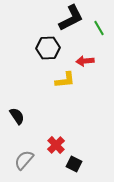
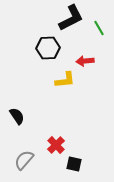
black square: rotated 14 degrees counterclockwise
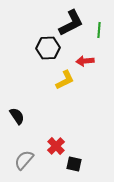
black L-shape: moved 5 px down
green line: moved 2 px down; rotated 35 degrees clockwise
yellow L-shape: rotated 20 degrees counterclockwise
red cross: moved 1 px down
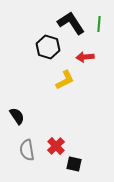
black L-shape: rotated 96 degrees counterclockwise
green line: moved 6 px up
black hexagon: moved 1 px up; rotated 20 degrees clockwise
red arrow: moved 4 px up
gray semicircle: moved 3 px right, 10 px up; rotated 50 degrees counterclockwise
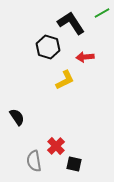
green line: moved 3 px right, 11 px up; rotated 56 degrees clockwise
black semicircle: moved 1 px down
gray semicircle: moved 7 px right, 11 px down
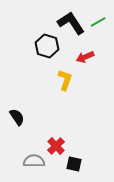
green line: moved 4 px left, 9 px down
black hexagon: moved 1 px left, 1 px up
red arrow: rotated 18 degrees counterclockwise
yellow L-shape: rotated 45 degrees counterclockwise
gray semicircle: rotated 100 degrees clockwise
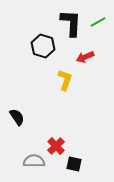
black L-shape: rotated 36 degrees clockwise
black hexagon: moved 4 px left
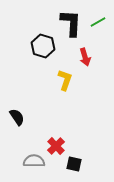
red arrow: rotated 84 degrees counterclockwise
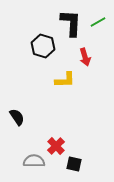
yellow L-shape: rotated 70 degrees clockwise
